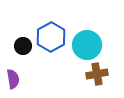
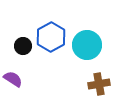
brown cross: moved 2 px right, 10 px down
purple semicircle: rotated 48 degrees counterclockwise
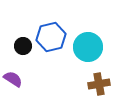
blue hexagon: rotated 16 degrees clockwise
cyan circle: moved 1 px right, 2 px down
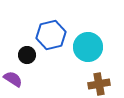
blue hexagon: moved 2 px up
black circle: moved 4 px right, 9 px down
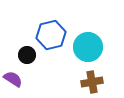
brown cross: moved 7 px left, 2 px up
